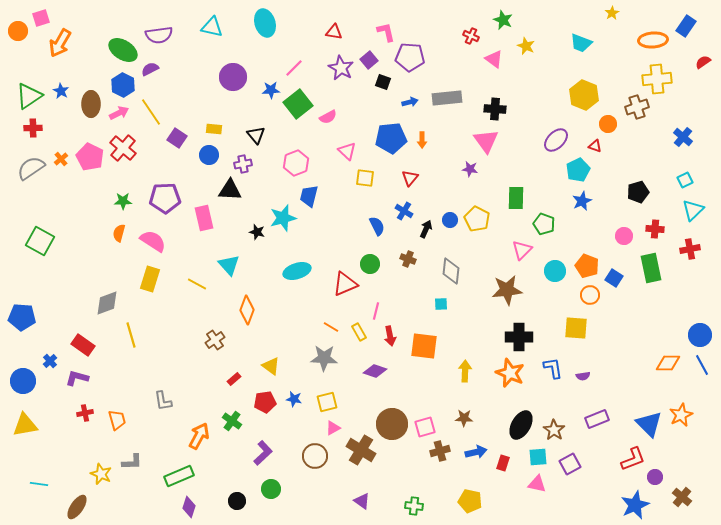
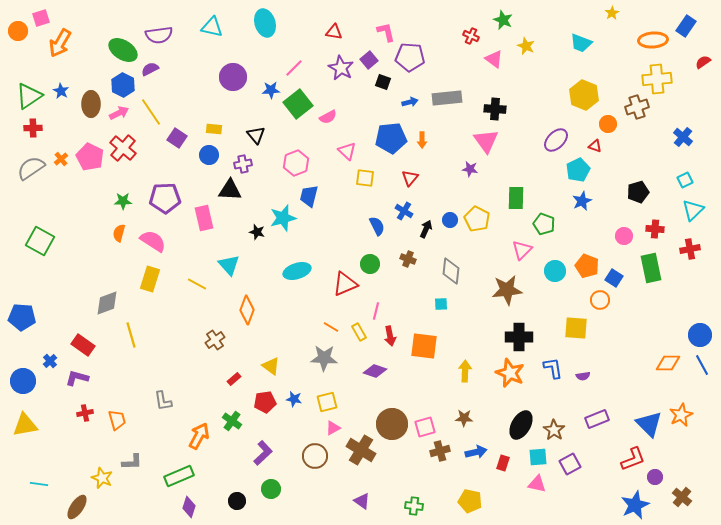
orange circle at (590, 295): moved 10 px right, 5 px down
yellow star at (101, 474): moved 1 px right, 4 px down
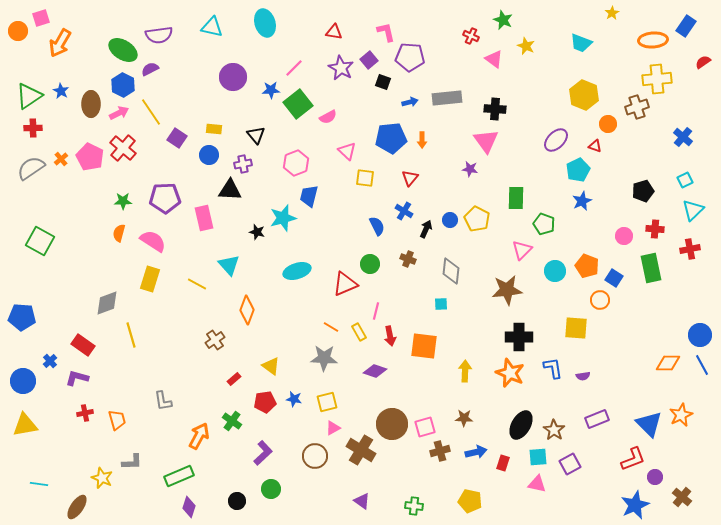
black pentagon at (638, 192): moved 5 px right, 1 px up
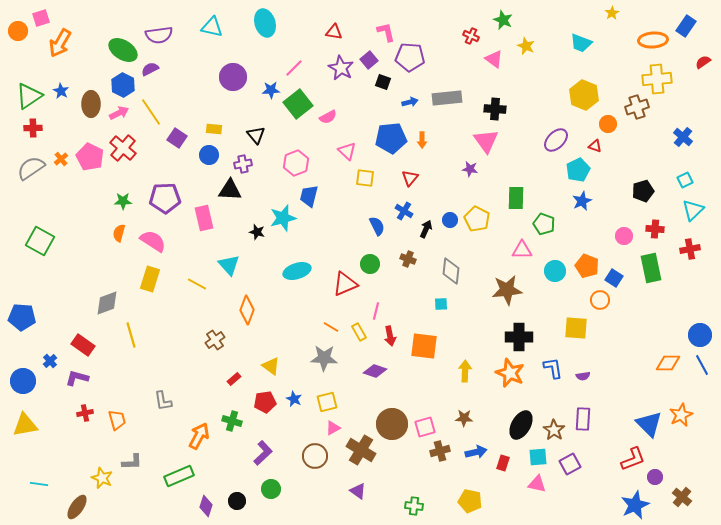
pink triangle at (522, 250): rotated 45 degrees clockwise
blue star at (294, 399): rotated 14 degrees clockwise
purple rectangle at (597, 419): moved 14 px left; rotated 65 degrees counterclockwise
green cross at (232, 421): rotated 18 degrees counterclockwise
purple triangle at (362, 501): moved 4 px left, 10 px up
purple diamond at (189, 507): moved 17 px right, 1 px up
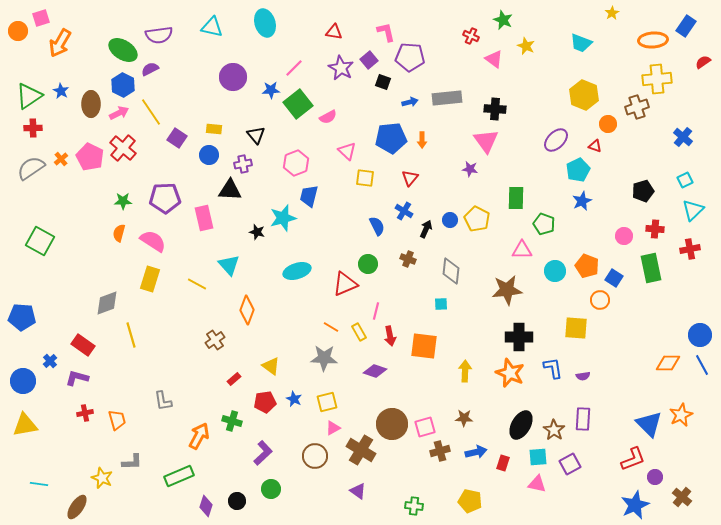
green circle at (370, 264): moved 2 px left
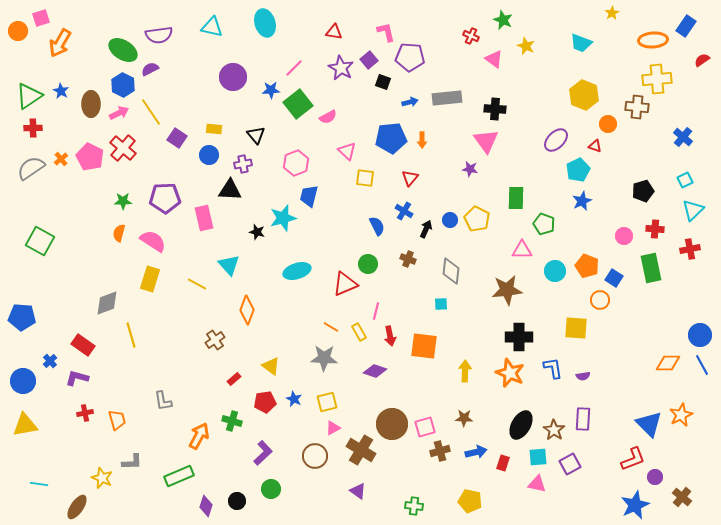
red semicircle at (703, 62): moved 1 px left, 2 px up
brown cross at (637, 107): rotated 25 degrees clockwise
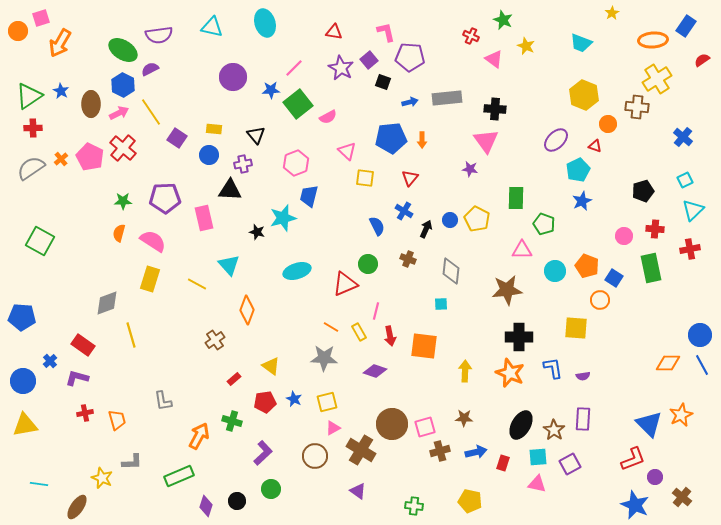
yellow cross at (657, 79): rotated 28 degrees counterclockwise
blue star at (635, 505): rotated 24 degrees counterclockwise
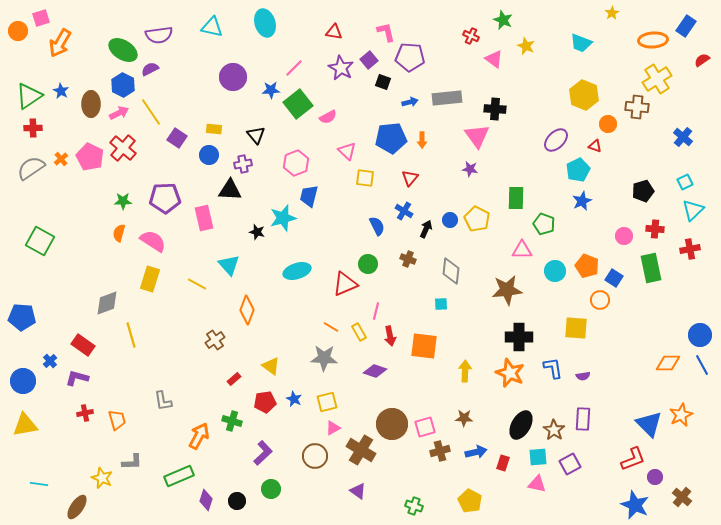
pink triangle at (486, 141): moved 9 px left, 5 px up
cyan square at (685, 180): moved 2 px down
yellow pentagon at (470, 501): rotated 15 degrees clockwise
purple diamond at (206, 506): moved 6 px up
green cross at (414, 506): rotated 12 degrees clockwise
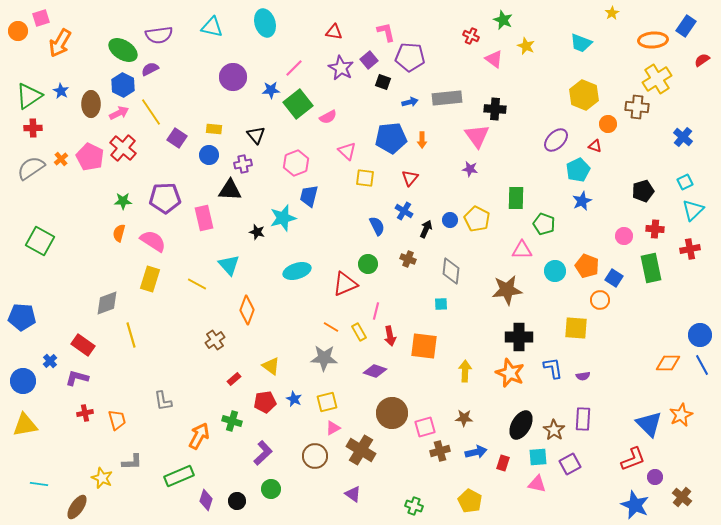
brown circle at (392, 424): moved 11 px up
purple triangle at (358, 491): moved 5 px left, 3 px down
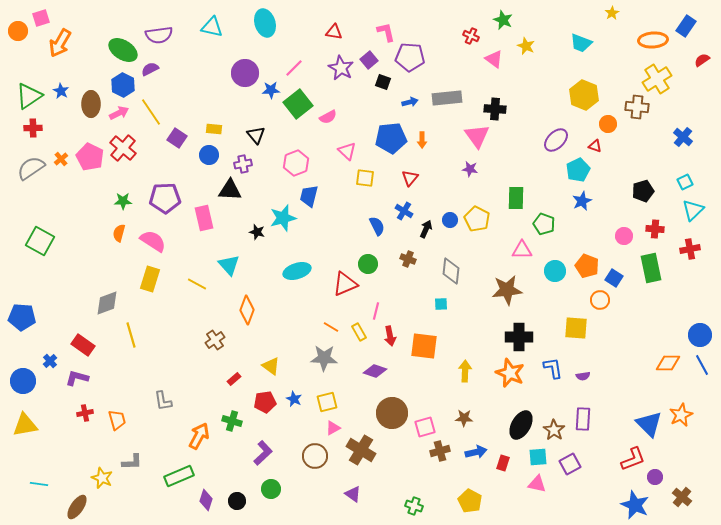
purple circle at (233, 77): moved 12 px right, 4 px up
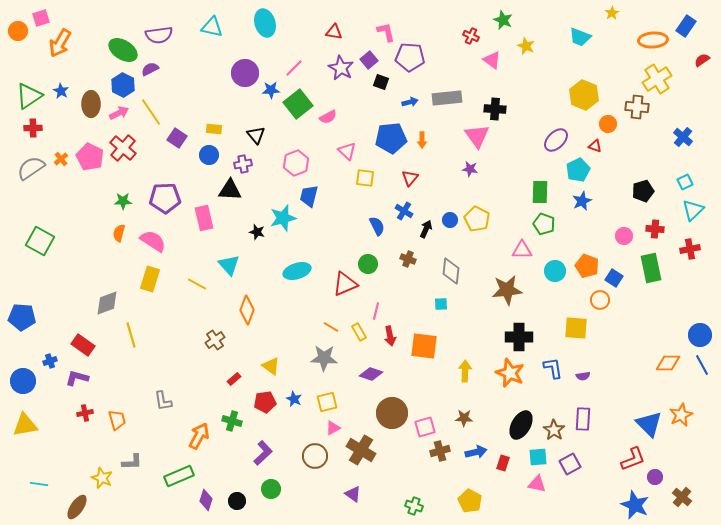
cyan trapezoid at (581, 43): moved 1 px left, 6 px up
pink triangle at (494, 59): moved 2 px left, 1 px down
black square at (383, 82): moved 2 px left
green rectangle at (516, 198): moved 24 px right, 6 px up
blue cross at (50, 361): rotated 24 degrees clockwise
purple diamond at (375, 371): moved 4 px left, 3 px down
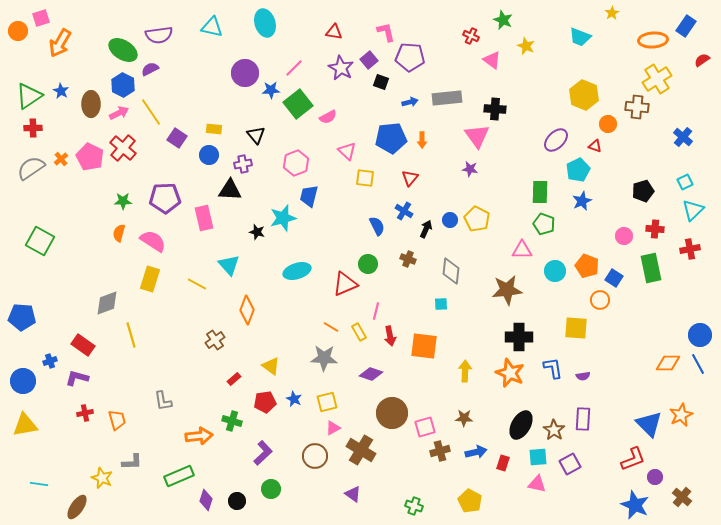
blue line at (702, 365): moved 4 px left, 1 px up
orange arrow at (199, 436): rotated 56 degrees clockwise
